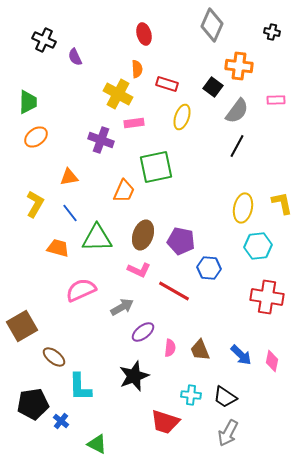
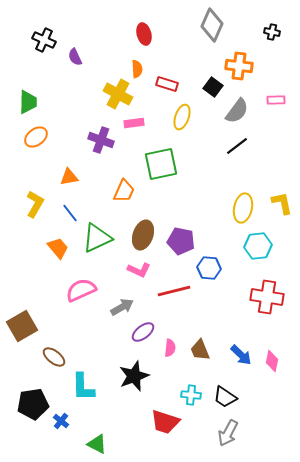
black line at (237, 146): rotated 25 degrees clockwise
green square at (156, 167): moved 5 px right, 3 px up
green triangle at (97, 238): rotated 24 degrees counterclockwise
orange trapezoid at (58, 248): rotated 35 degrees clockwise
red line at (174, 291): rotated 44 degrees counterclockwise
cyan L-shape at (80, 387): moved 3 px right
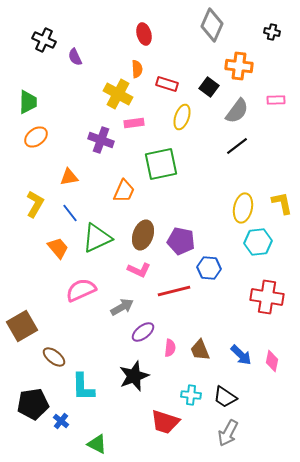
black square at (213, 87): moved 4 px left
cyan hexagon at (258, 246): moved 4 px up
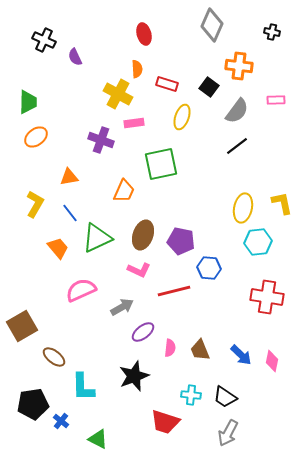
green triangle at (97, 444): moved 1 px right, 5 px up
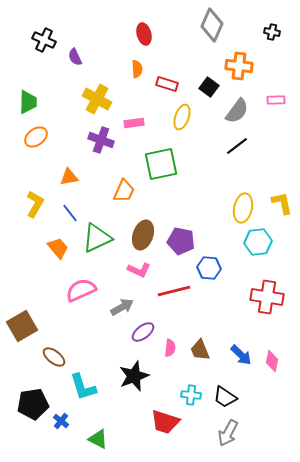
yellow cross at (118, 94): moved 21 px left, 5 px down
cyan L-shape at (83, 387): rotated 16 degrees counterclockwise
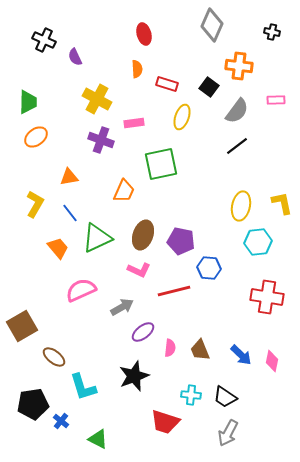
yellow ellipse at (243, 208): moved 2 px left, 2 px up
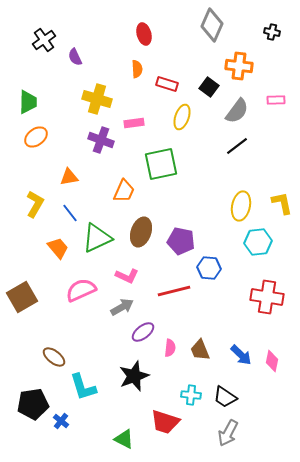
black cross at (44, 40): rotated 30 degrees clockwise
yellow cross at (97, 99): rotated 12 degrees counterclockwise
brown ellipse at (143, 235): moved 2 px left, 3 px up
pink L-shape at (139, 270): moved 12 px left, 6 px down
brown square at (22, 326): moved 29 px up
green triangle at (98, 439): moved 26 px right
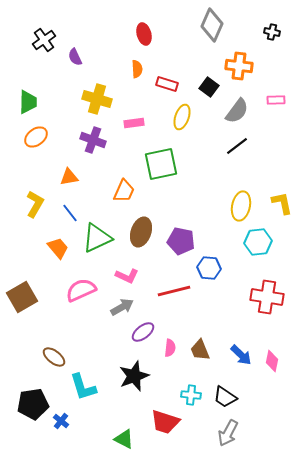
purple cross at (101, 140): moved 8 px left
